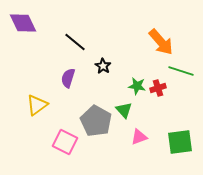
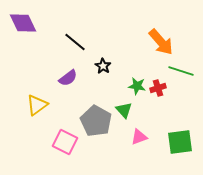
purple semicircle: rotated 144 degrees counterclockwise
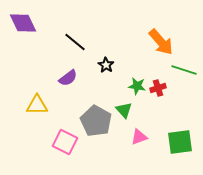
black star: moved 3 px right, 1 px up
green line: moved 3 px right, 1 px up
yellow triangle: rotated 35 degrees clockwise
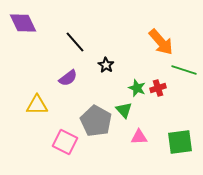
black line: rotated 10 degrees clockwise
green star: moved 2 px down; rotated 12 degrees clockwise
pink triangle: rotated 18 degrees clockwise
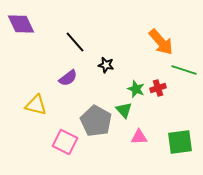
purple diamond: moved 2 px left, 1 px down
black star: rotated 21 degrees counterclockwise
green star: moved 1 px left, 1 px down
yellow triangle: moved 1 px left; rotated 15 degrees clockwise
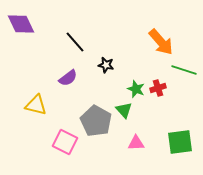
pink triangle: moved 3 px left, 6 px down
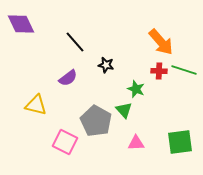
red cross: moved 1 px right, 17 px up; rotated 21 degrees clockwise
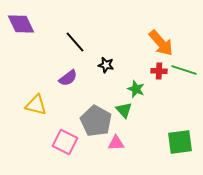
orange arrow: moved 1 px down
pink triangle: moved 20 px left
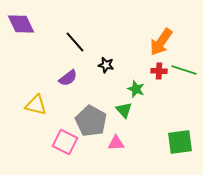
orange arrow: moved 1 px up; rotated 76 degrees clockwise
gray pentagon: moved 5 px left
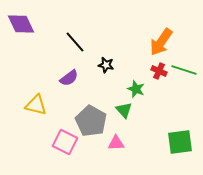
red cross: rotated 21 degrees clockwise
purple semicircle: moved 1 px right
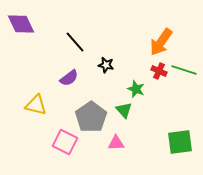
gray pentagon: moved 4 px up; rotated 8 degrees clockwise
